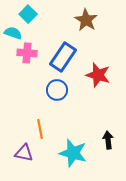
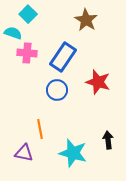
red star: moved 7 px down
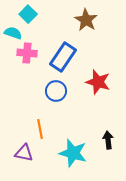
blue circle: moved 1 px left, 1 px down
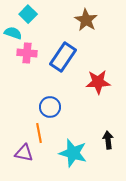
red star: rotated 20 degrees counterclockwise
blue circle: moved 6 px left, 16 px down
orange line: moved 1 px left, 4 px down
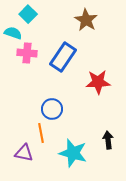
blue circle: moved 2 px right, 2 px down
orange line: moved 2 px right
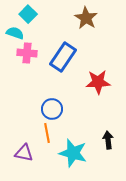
brown star: moved 2 px up
cyan semicircle: moved 2 px right
orange line: moved 6 px right
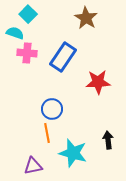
purple triangle: moved 9 px right, 13 px down; rotated 24 degrees counterclockwise
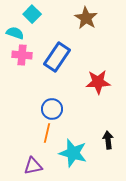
cyan square: moved 4 px right
pink cross: moved 5 px left, 2 px down
blue rectangle: moved 6 px left
orange line: rotated 24 degrees clockwise
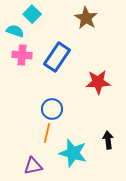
cyan semicircle: moved 2 px up
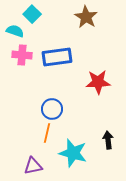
brown star: moved 1 px up
blue rectangle: rotated 48 degrees clockwise
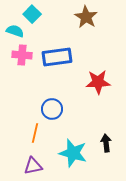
orange line: moved 12 px left
black arrow: moved 2 px left, 3 px down
